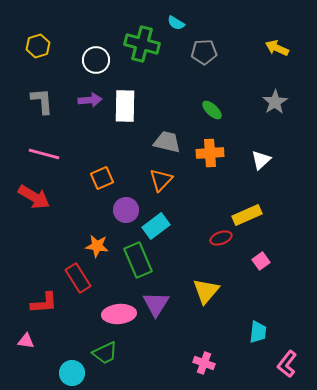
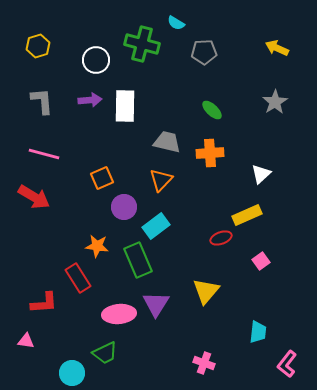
white triangle: moved 14 px down
purple circle: moved 2 px left, 3 px up
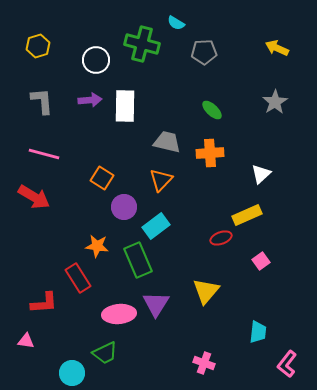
orange square: rotated 35 degrees counterclockwise
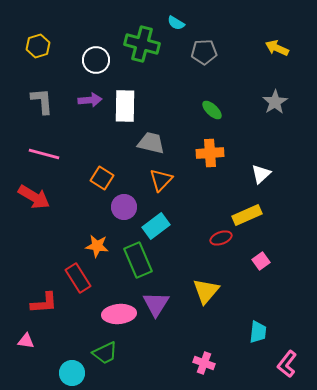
gray trapezoid: moved 16 px left, 1 px down
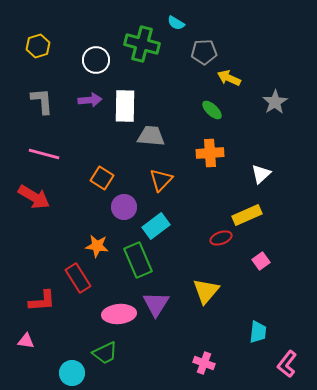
yellow arrow: moved 48 px left, 30 px down
gray trapezoid: moved 7 px up; rotated 8 degrees counterclockwise
red L-shape: moved 2 px left, 2 px up
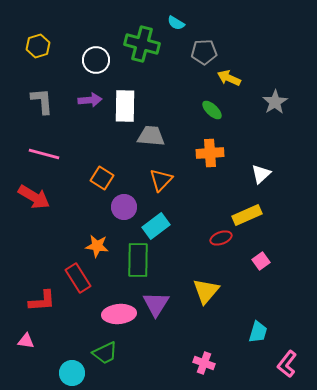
green rectangle: rotated 24 degrees clockwise
cyan trapezoid: rotated 10 degrees clockwise
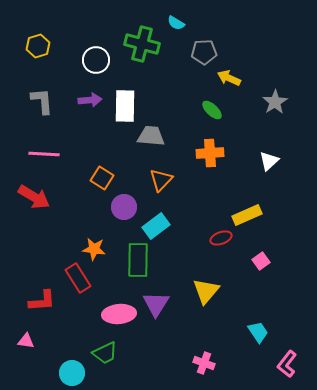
pink line: rotated 12 degrees counterclockwise
white triangle: moved 8 px right, 13 px up
orange star: moved 3 px left, 3 px down
cyan trapezoid: rotated 50 degrees counterclockwise
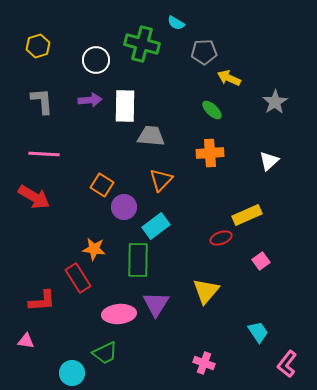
orange square: moved 7 px down
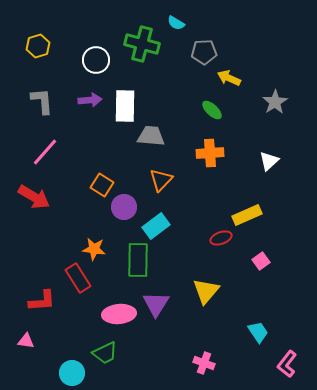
pink line: moved 1 px right, 2 px up; rotated 52 degrees counterclockwise
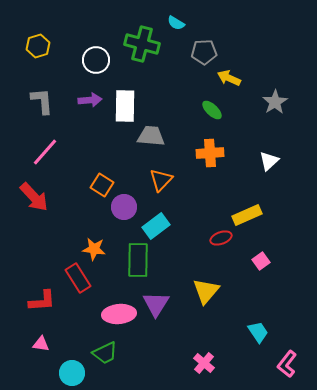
red arrow: rotated 16 degrees clockwise
pink triangle: moved 15 px right, 3 px down
pink cross: rotated 20 degrees clockwise
